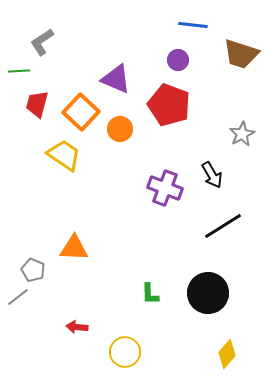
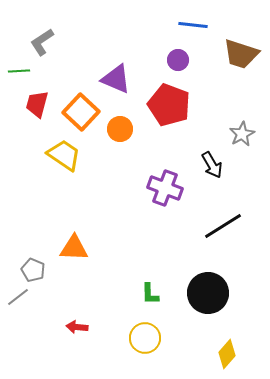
black arrow: moved 10 px up
yellow circle: moved 20 px right, 14 px up
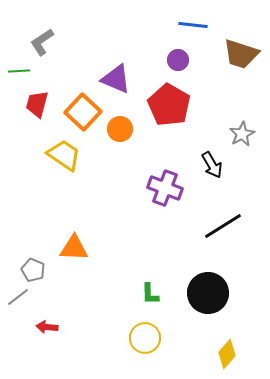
red pentagon: rotated 9 degrees clockwise
orange square: moved 2 px right
red arrow: moved 30 px left
